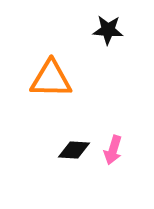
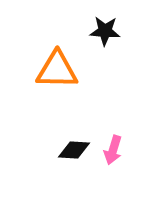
black star: moved 3 px left, 1 px down
orange triangle: moved 6 px right, 9 px up
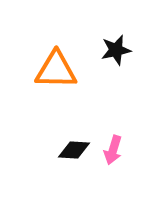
black star: moved 11 px right, 19 px down; rotated 16 degrees counterclockwise
orange triangle: moved 1 px left
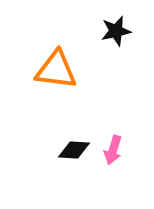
black star: moved 19 px up
orange triangle: rotated 6 degrees clockwise
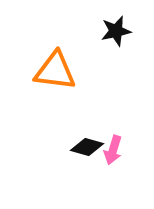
orange triangle: moved 1 px left, 1 px down
black diamond: moved 13 px right, 3 px up; rotated 12 degrees clockwise
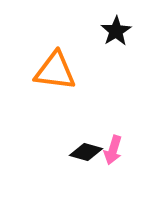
black star: rotated 20 degrees counterclockwise
black diamond: moved 1 px left, 5 px down
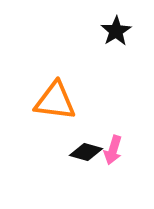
orange triangle: moved 30 px down
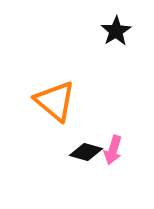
orange triangle: rotated 33 degrees clockwise
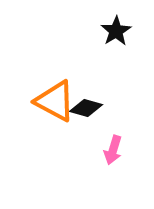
orange triangle: rotated 12 degrees counterclockwise
black diamond: moved 44 px up
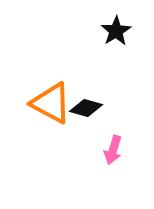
orange triangle: moved 4 px left, 2 px down
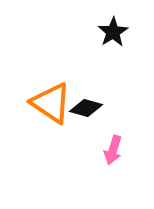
black star: moved 3 px left, 1 px down
orange triangle: rotated 6 degrees clockwise
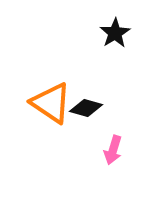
black star: moved 2 px right, 1 px down
